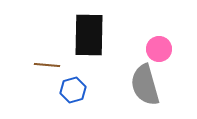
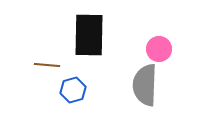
gray semicircle: rotated 18 degrees clockwise
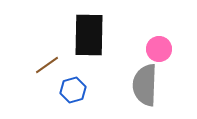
brown line: rotated 40 degrees counterclockwise
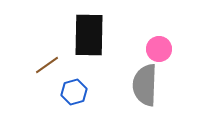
blue hexagon: moved 1 px right, 2 px down
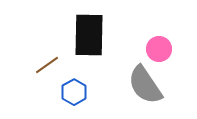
gray semicircle: rotated 36 degrees counterclockwise
blue hexagon: rotated 15 degrees counterclockwise
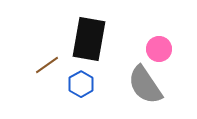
black rectangle: moved 4 px down; rotated 9 degrees clockwise
blue hexagon: moved 7 px right, 8 px up
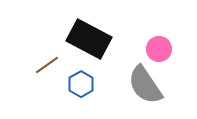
black rectangle: rotated 72 degrees counterclockwise
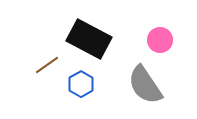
pink circle: moved 1 px right, 9 px up
